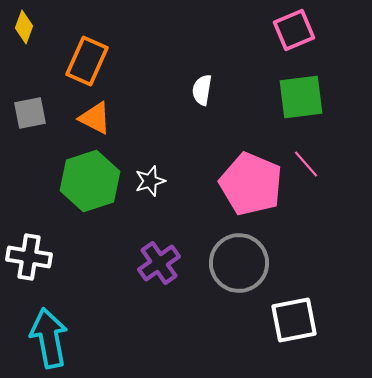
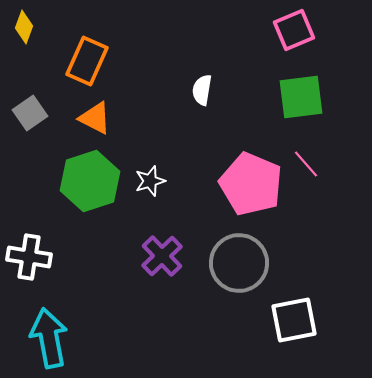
gray square: rotated 24 degrees counterclockwise
purple cross: moved 3 px right, 7 px up; rotated 9 degrees counterclockwise
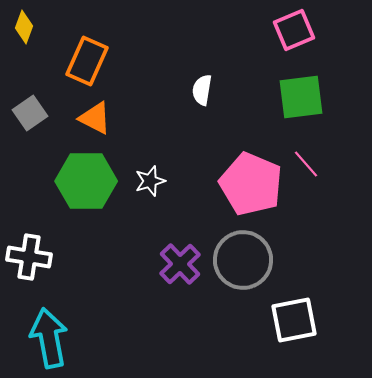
green hexagon: moved 4 px left; rotated 18 degrees clockwise
purple cross: moved 18 px right, 8 px down
gray circle: moved 4 px right, 3 px up
